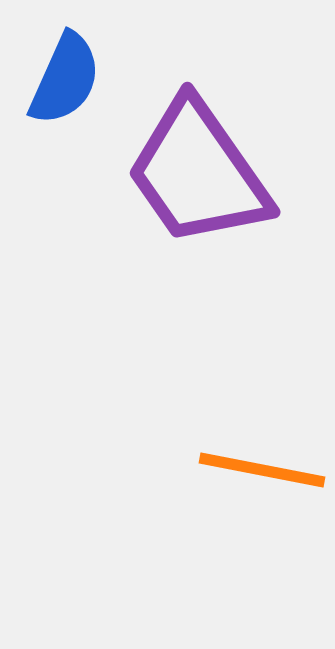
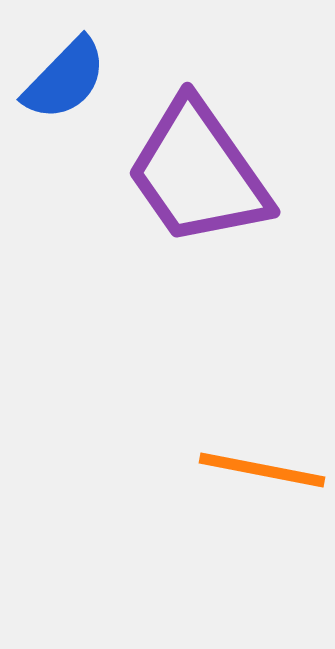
blue semicircle: rotated 20 degrees clockwise
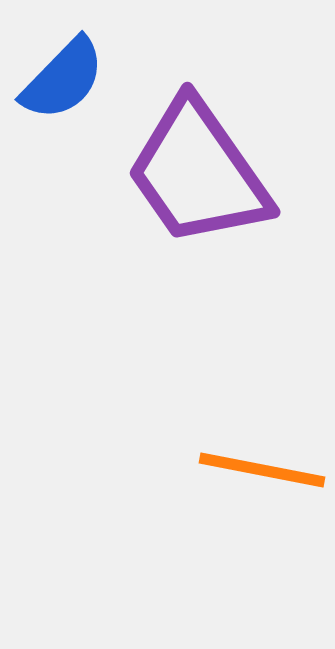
blue semicircle: moved 2 px left
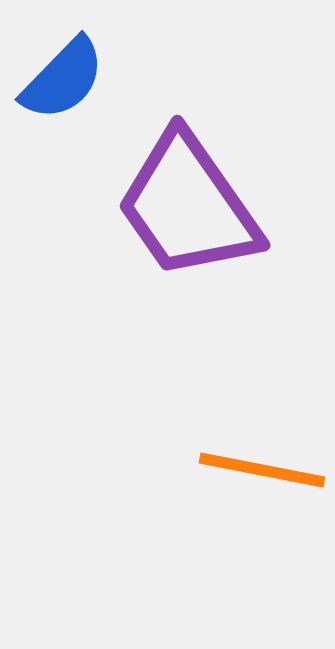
purple trapezoid: moved 10 px left, 33 px down
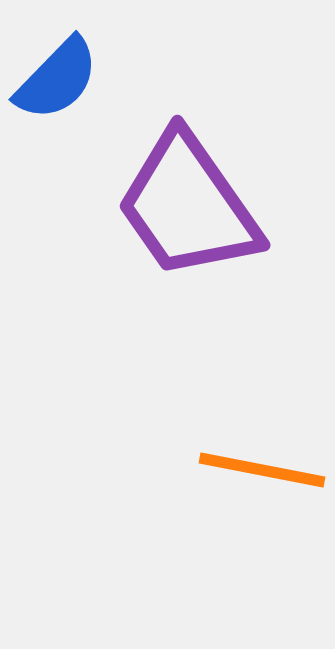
blue semicircle: moved 6 px left
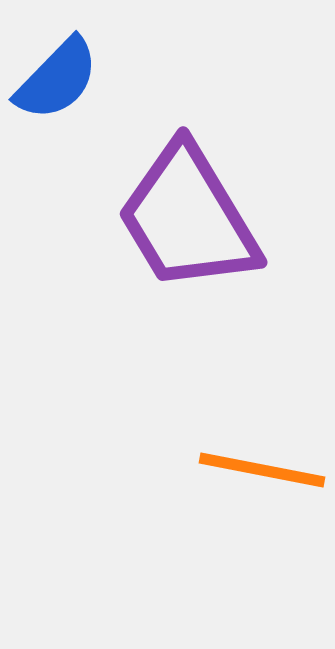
purple trapezoid: moved 12 px down; rotated 4 degrees clockwise
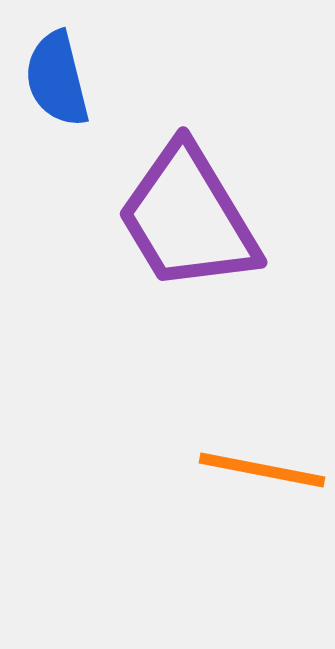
blue semicircle: rotated 122 degrees clockwise
